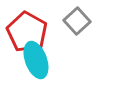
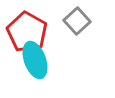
cyan ellipse: moved 1 px left
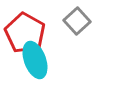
red pentagon: moved 2 px left, 1 px down
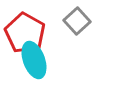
cyan ellipse: moved 1 px left
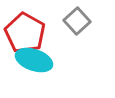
cyan ellipse: rotated 51 degrees counterclockwise
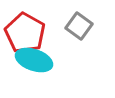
gray square: moved 2 px right, 5 px down; rotated 12 degrees counterclockwise
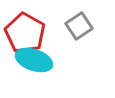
gray square: rotated 20 degrees clockwise
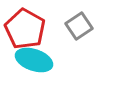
red pentagon: moved 4 px up
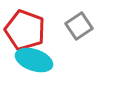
red pentagon: moved 1 px down; rotated 9 degrees counterclockwise
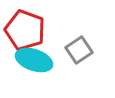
gray square: moved 24 px down
